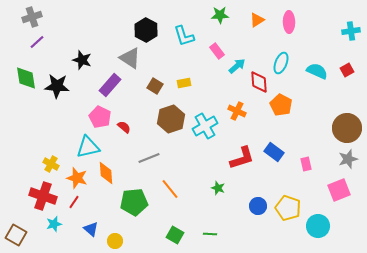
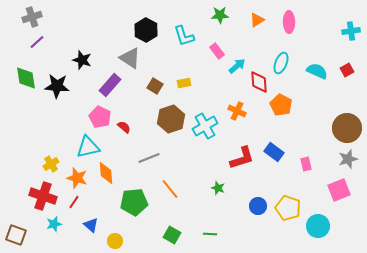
yellow cross at (51, 164): rotated 28 degrees clockwise
blue triangle at (91, 229): moved 4 px up
brown square at (16, 235): rotated 10 degrees counterclockwise
green square at (175, 235): moved 3 px left
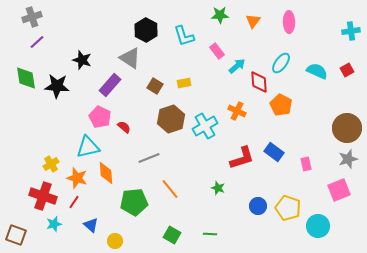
orange triangle at (257, 20): moved 4 px left, 1 px down; rotated 21 degrees counterclockwise
cyan ellipse at (281, 63): rotated 15 degrees clockwise
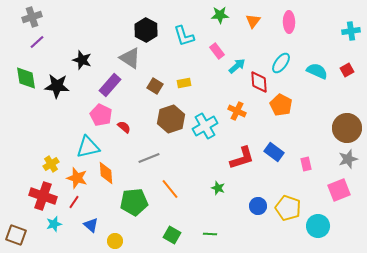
pink pentagon at (100, 117): moved 1 px right, 2 px up
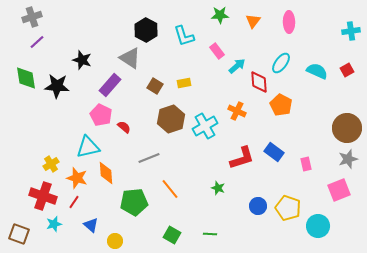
brown square at (16, 235): moved 3 px right, 1 px up
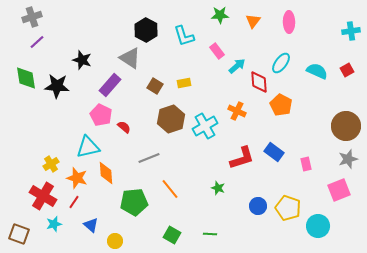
brown circle at (347, 128): moved 1 px left, 2 px up
red cross at (43, 196): rotated 12 degrees clockwise
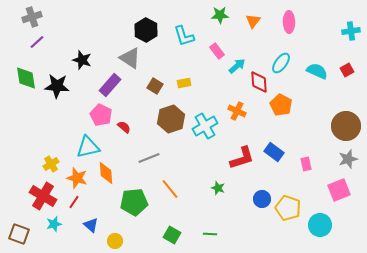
blue circle at (258, 206): moved 4 px right, 7 px up
cyan circle at (318, 226): moved 2 px right, 1 px up
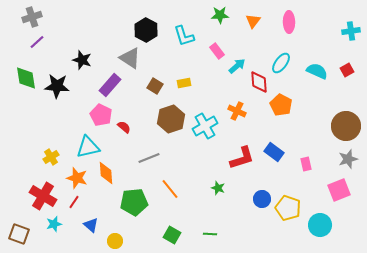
yellow cross at (51, 164): moved 7 px up
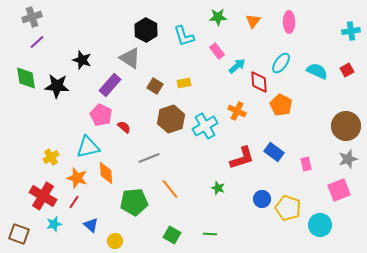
green star at (220, 15): moved 2 px left, 2 px down
